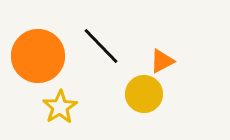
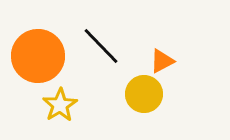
yellow star: moved 2 px up
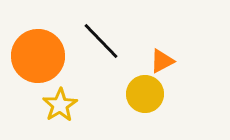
black line: moved 5 px up
yellow circle: moved 1 px right
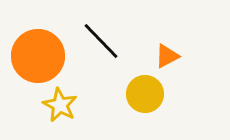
orange triangle: moved 5 px right, 5 px up
yellow star: rotated 12 degrees counterclockwise
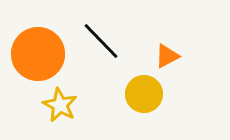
orange circle: moved 2 px up
yellow circle: moved 1 px left
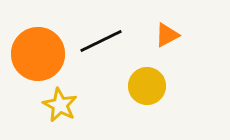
black line: rotated 72 degrees counterclockwise
orange triangle: moved 21 px up
yellow circle: moved 3 px right, 8 px up
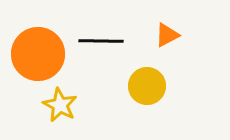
black line: rotated 27 degrees clockwise
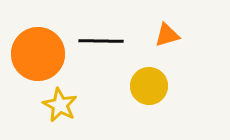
orange triangle: rotated 12 degrees clockwise
yellow circle: moved 2 px right
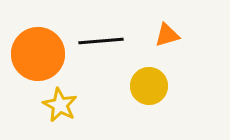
black line: rotated 6 degrees counterclockwise
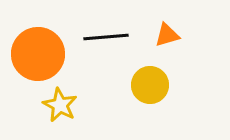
black line: moved 5 px right, 4 px up
yellow circle: moved 1 px right, 1 px up
